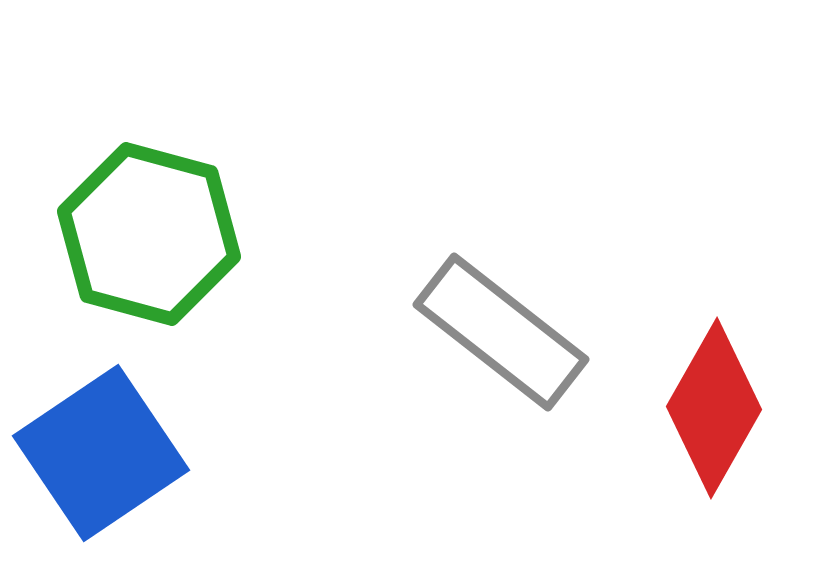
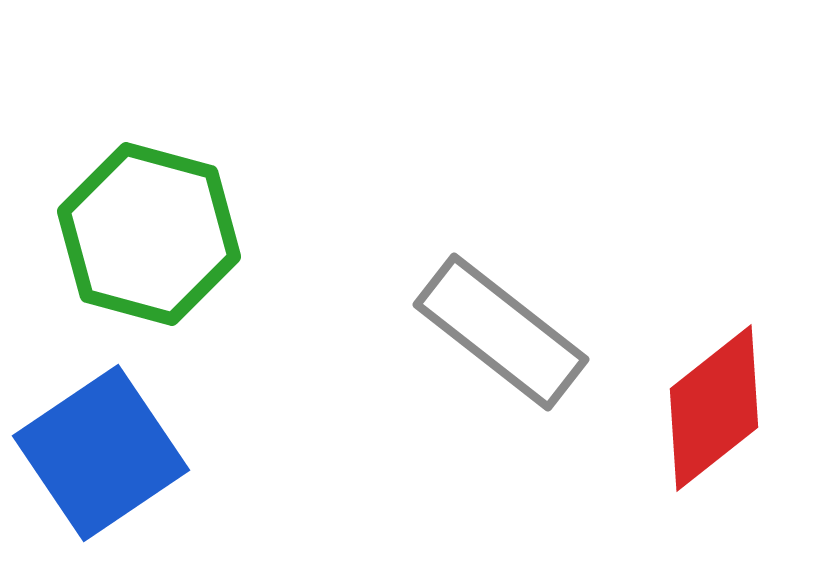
red diamond: rotated 22 degrees clockwise
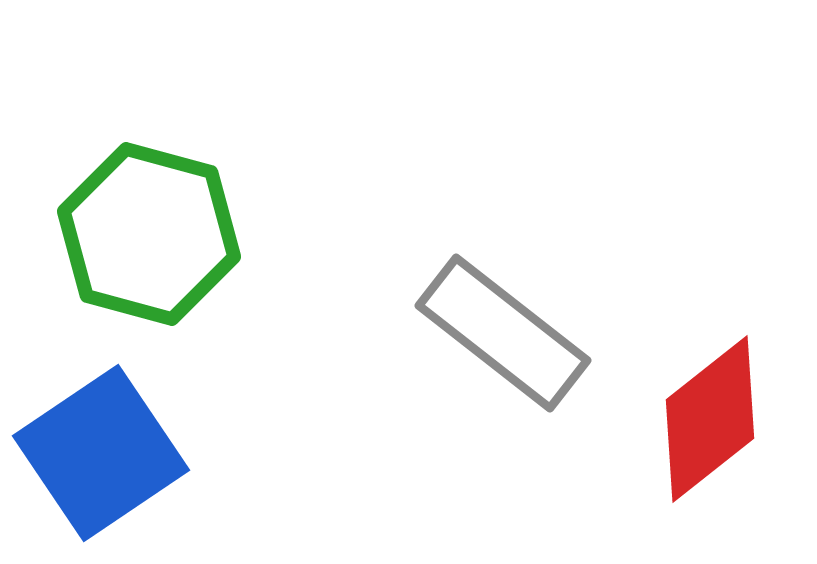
gray rectangle: moved 2 px right, 1 px down
red diamond: moved 4 px left, 11 px down
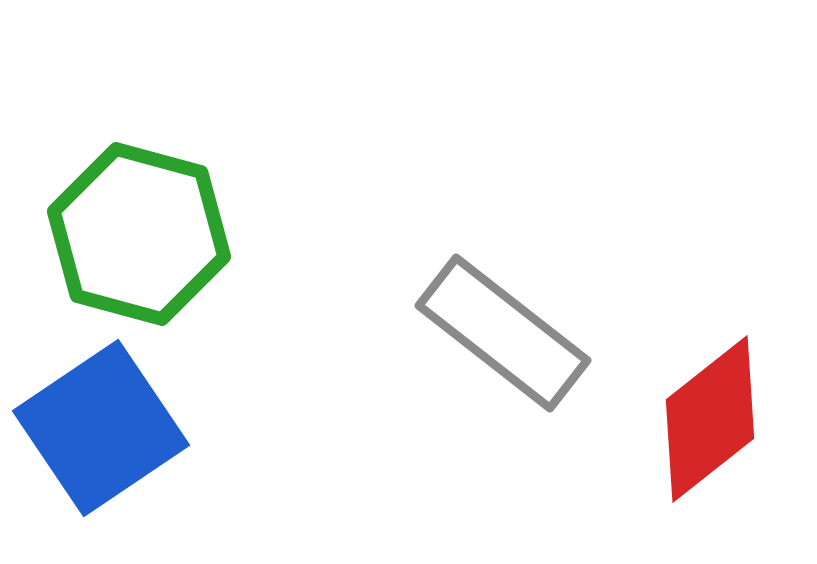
green hexagon: moved 10 px left
blue square: moved 25 px up
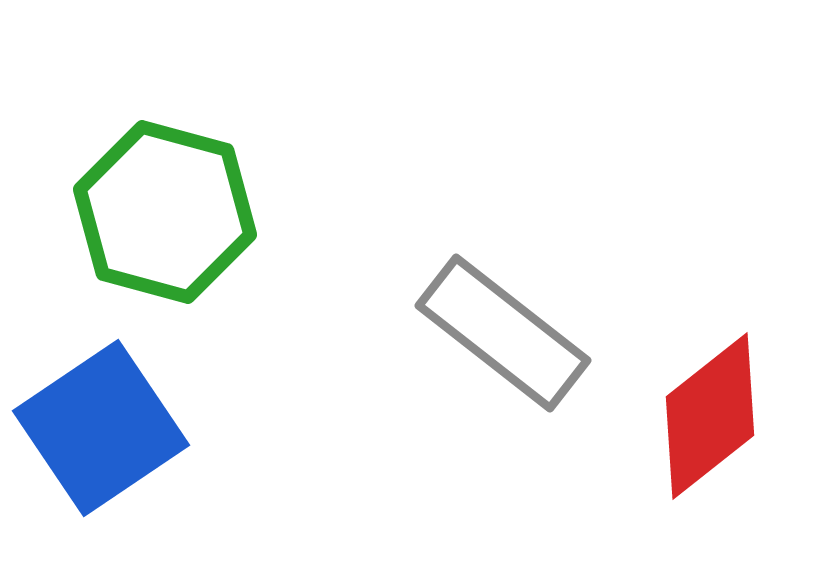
green hexagon: moved 26 px right, 22 px up
red diamond: moved 3 px up
